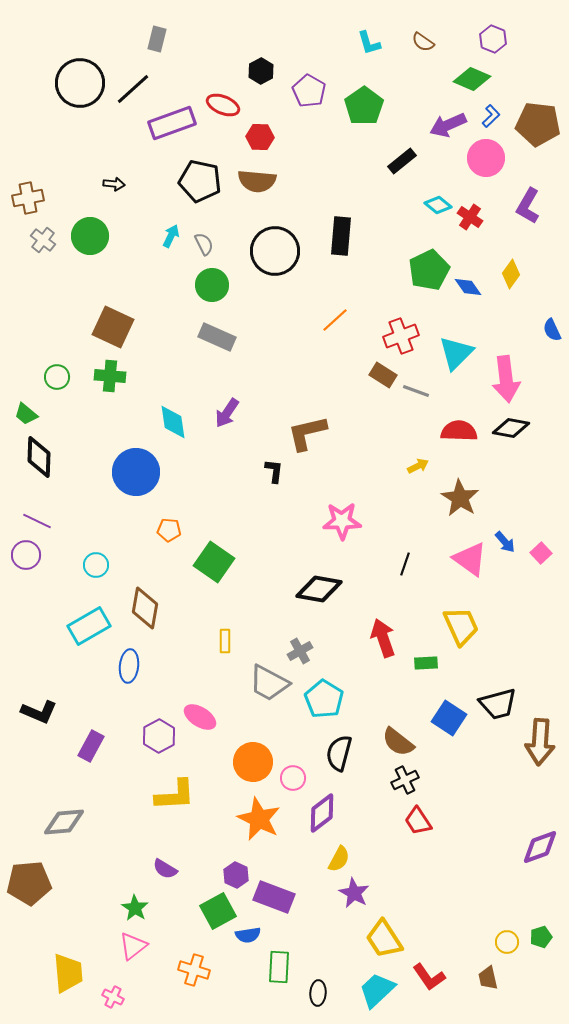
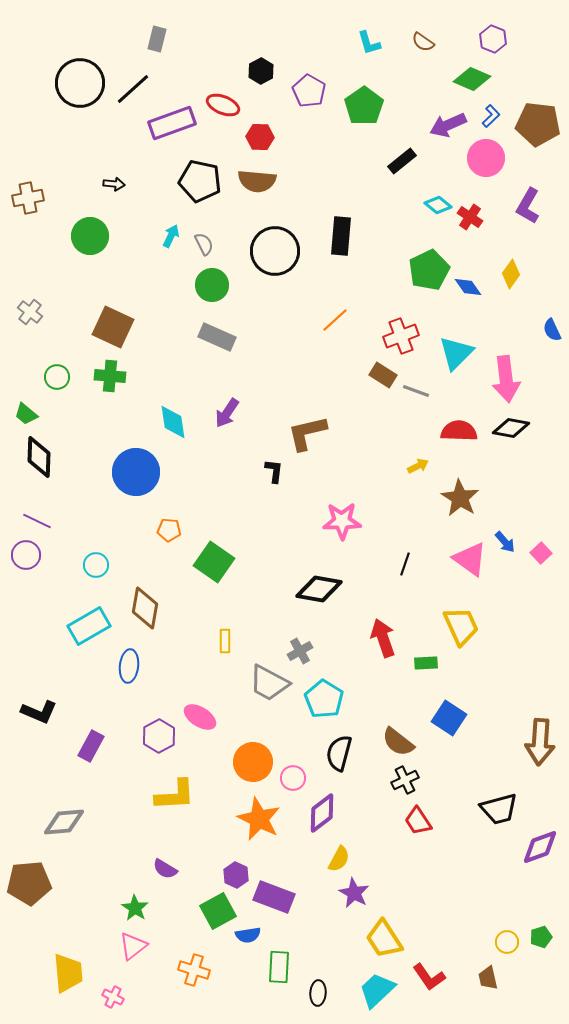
gray cross at (43, 240): moved 13 px left, 72 px down
black trapezoid at (498, 704): moved 1 px right, 105 px down
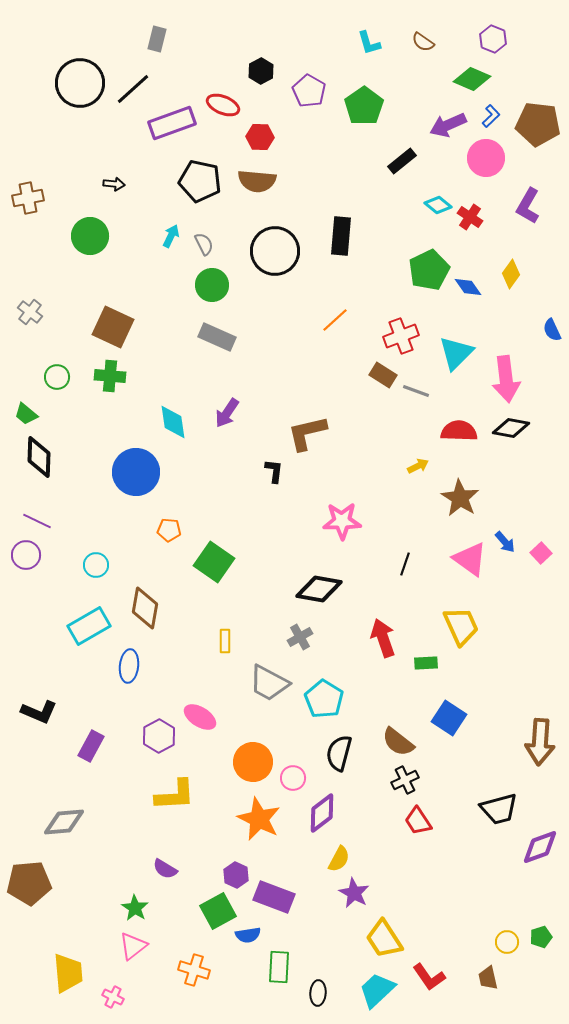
gray cross at (300, 651): moved 14 px up
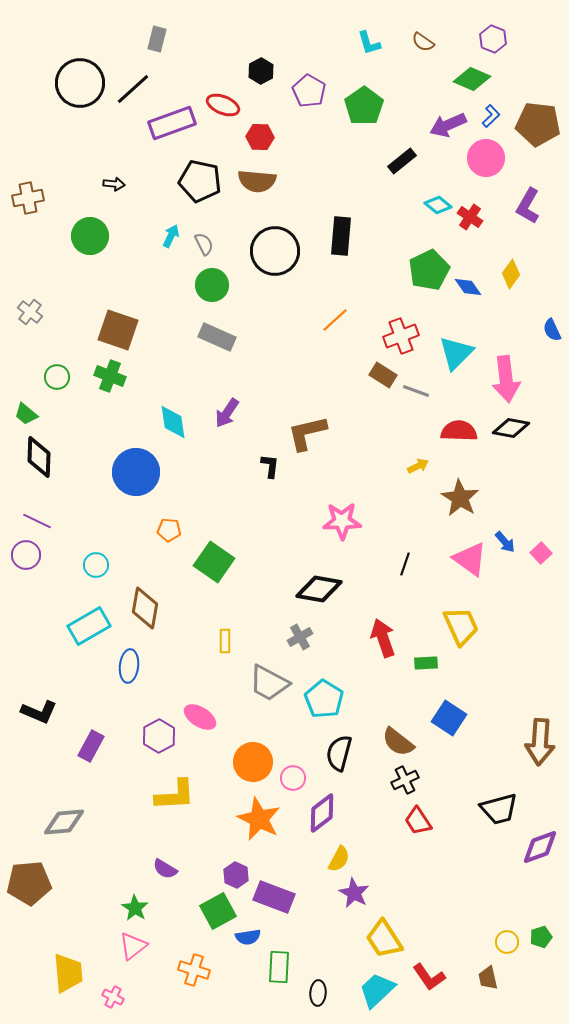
brown square at (113, 327): moved 5 px right, 3 px down; rotated 6 degrees counterclockwise
green cross at (110, 376): rotated 16 degrees clockwise
black L-shape at (274, 471): moved 4 px left, 5 px up
blue semicircle at (248, 935): moved 2 px down
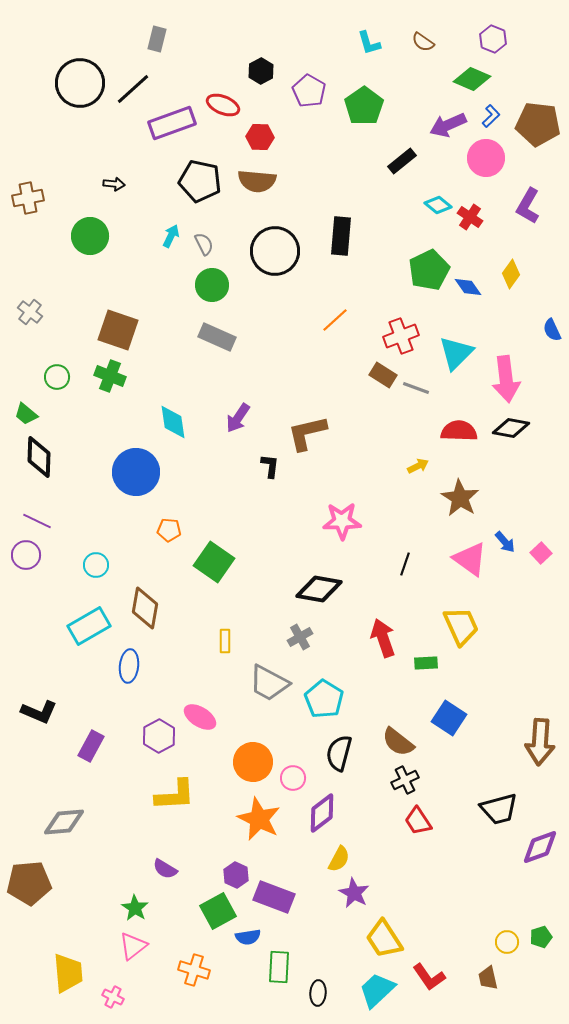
gray line at (416, 391): moved 3 px up
purple arrow at (227, 413): moved 11 px right, 5 px down
